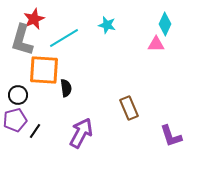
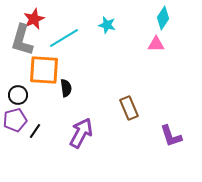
cyan diamond: moved 2 px left, 6 px up; rotated 10 degrees clockwise
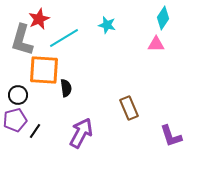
red star: moved 5 px right
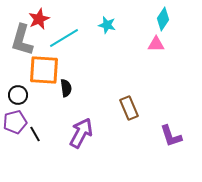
cyan diamond: moved 1 px down
purple pentagon: moved 2 px down
black line: moved 3 px down; rotated 63 degrees counterclockwise
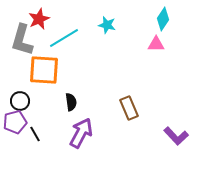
black semicircle: moved 5 px right, 14 px down
black circle: moved 2 px right, 6 px down
purple L-shape: moved 5 px right; rotated 25 degrees counterclockwise
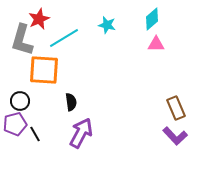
cyan diamond: moved 11 px left; rotated 15 degrees clockwise
brown rectangle: moved 47 px right
purple pentagon: moved 2 px down
purple L-shape: moved 1 px left
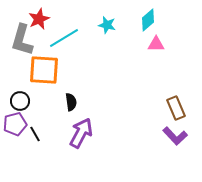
cyan diamond: moved 4 px left, 1 px down
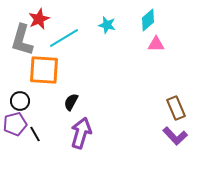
black semicircle: rotated 144 degrees counterclockwise
purple arrow: rotated 12 degrees counterclockwise
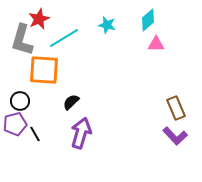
black semicircle: rotated 18 degrees clockwise
